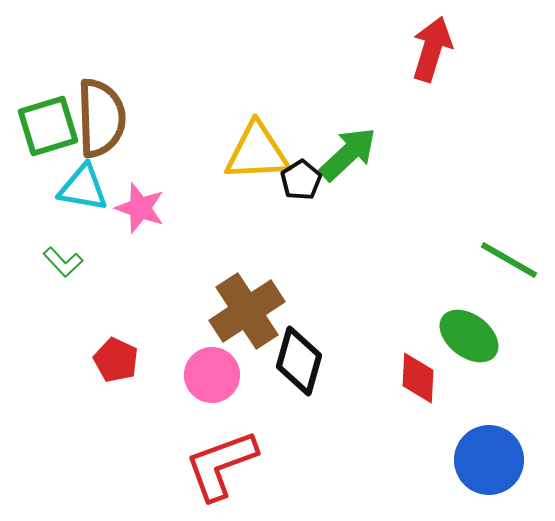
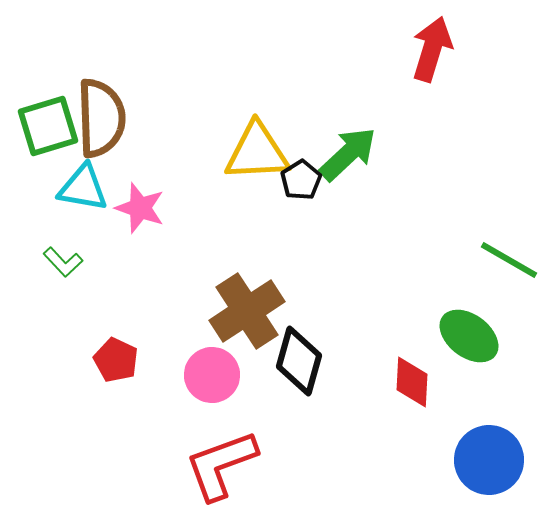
red diamond: moved 6 px left, 4 px down
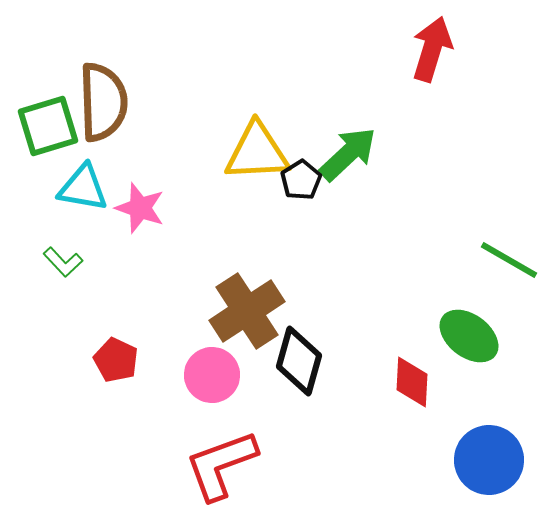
brown semicircle: moved 2 px right, 16 px up
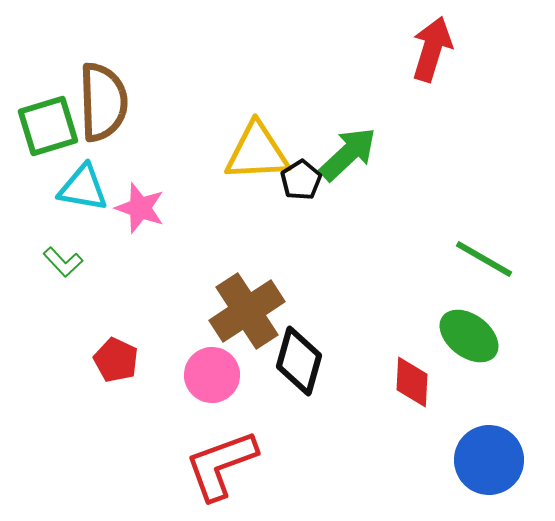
green line: moved 25 px left, 1 px up
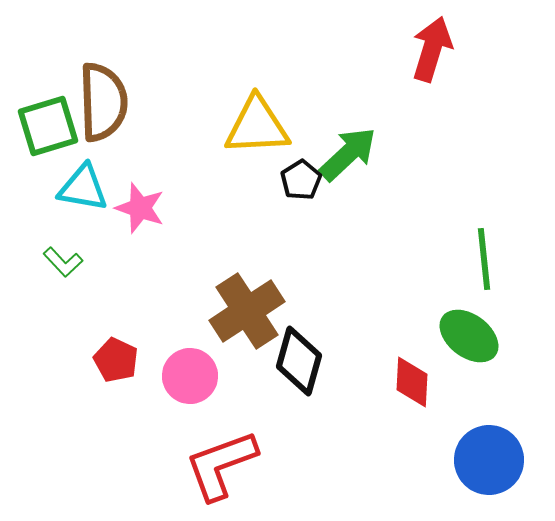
yellow triangle: moved 26 px up
green line: rotated 54 degrees clockwise
pink circle: moved 22 px left, 1 px down
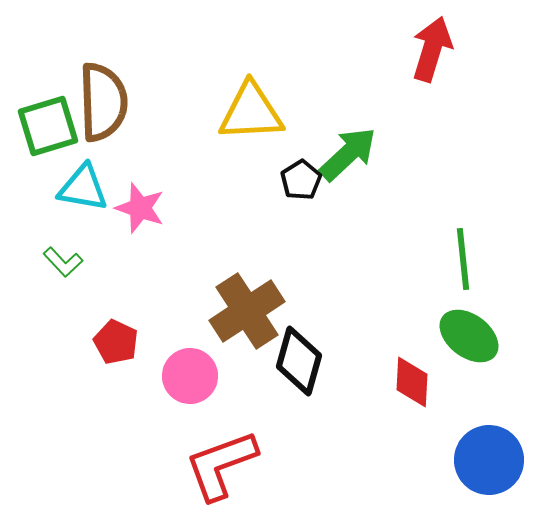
yellow triangle: moved 6 px left, 14 px up
green line: moved 21 px left
red pentagon: moved 18 px up
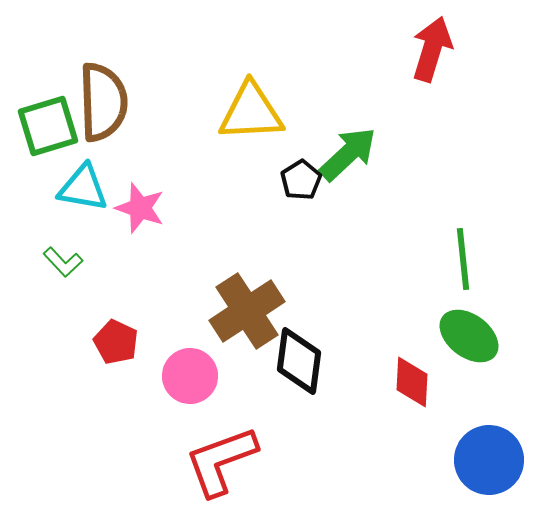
black diamond: rotated 8 degrees counterclockwise
red L-shape: moved 4 px up
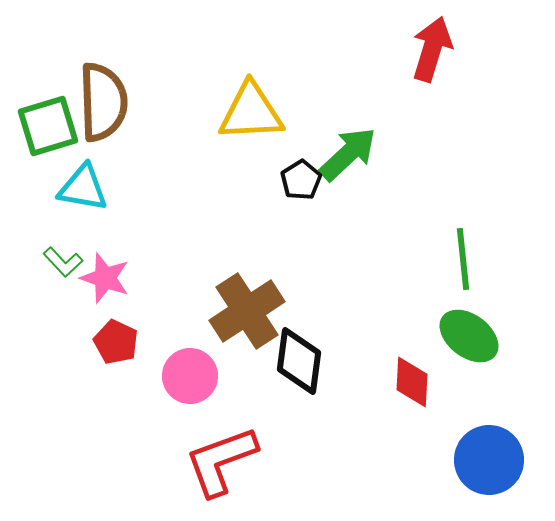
pink star: moved 35 px left, 70 px down
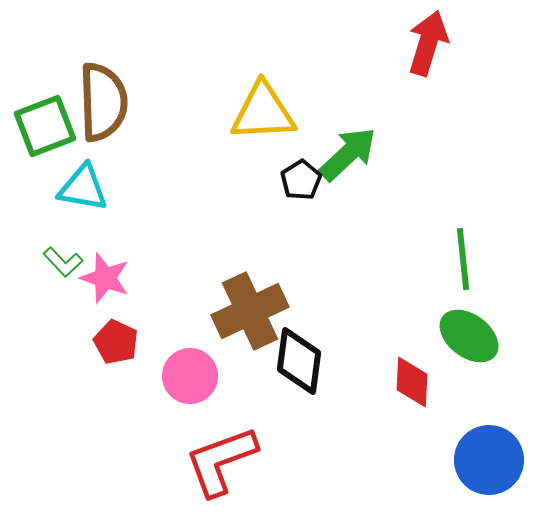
red arrow: moved 4 px left, 6 px up
yellow triangle: moved 12 px right
green square: moved 3 px left; rotated 4 degrees counterclockwise
brown cross: moved 3 px right; rotated 8 degrees clockwise
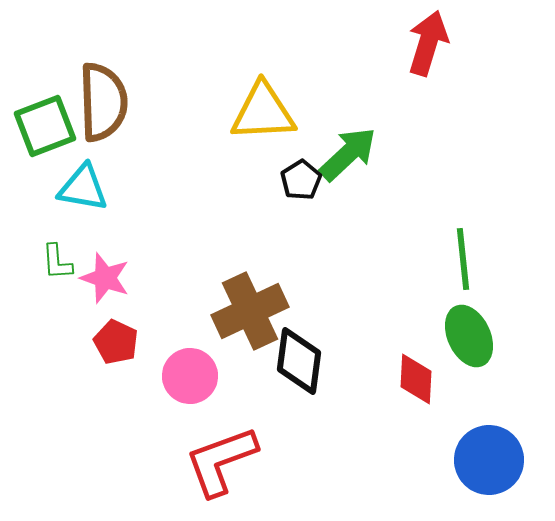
green L-shape: moved 6 px left; rotated 39 degrees clockwise
green ellipse: rotated 28 degrees clockwise
red diamond: moved 4 px right, 3 px up
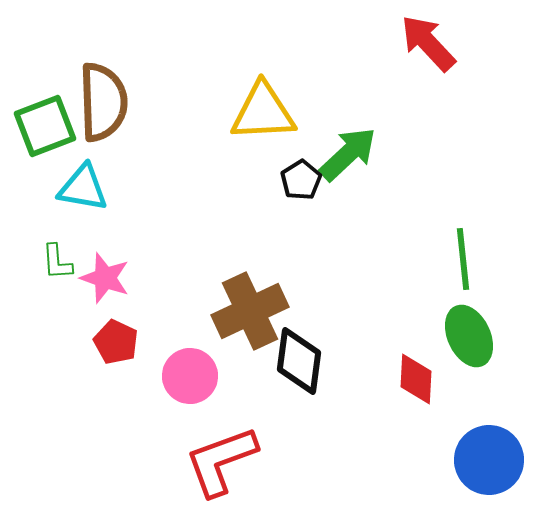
red arrow: rotated 60 degrees counterclockwise
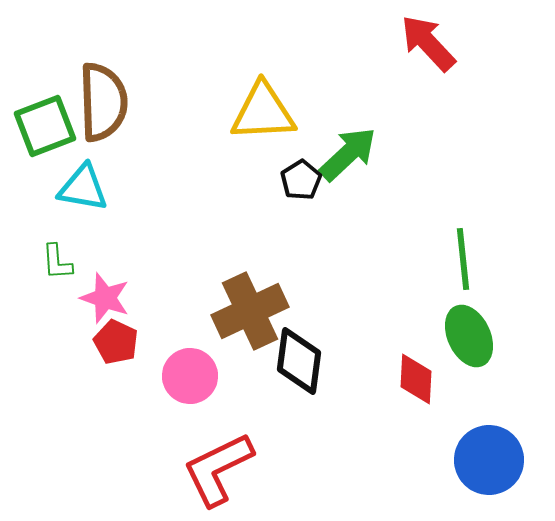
pink star: moved 20 px down
red L-shape: moved 3 px left, 8 px down; rotated 6 degrees counterclockwise
